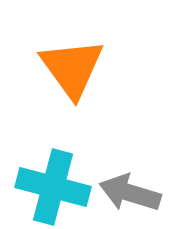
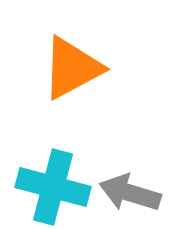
orange triangle: rotated 38 degrees clockwise
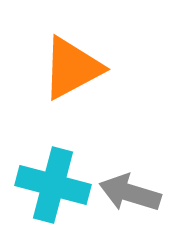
cyan cross: moved 2 px up
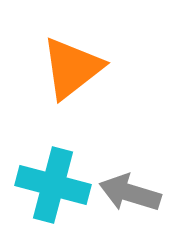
orange triangle: rotated 10 degrees counterclockwise
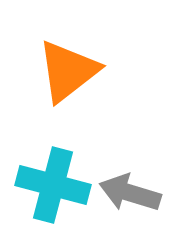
orange triangle: moved 4 px left, 3 px down
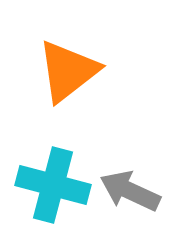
gray arrow: moved 2 px up; rotated 8 degrees clockwise
